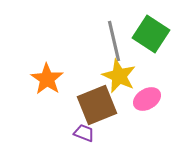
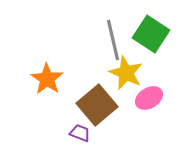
gray line: moved 1 px left, 1 px up
yellow star: moved 7 px right, 3 px up
pink ellipse: moved 2 px right, 1 px up
brown square: rotated 18 degrees counterclockwise
purple trapezoid: moved 4 px left
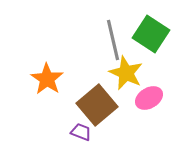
purple trapezoid: moved 1 px right, 1 px up
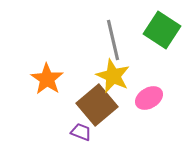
green square: moved 11 px right, 4 px up
yellow star: moved 13 px left, 3 px down
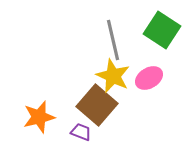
orange star: moved 8 px left, 38 px down; rotated 24 degrees clockwise
pink ellipse: moved 20 px up
brown square: rotated 9 degrees counterclockwise
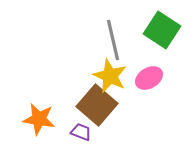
yellow star: moved 3 px left
orange star: moved 2 px down; rotated 24 degrees clockwise
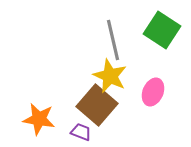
pink ellipse: moved 4 px right, 14 px down; rotated 36 degrees counterclockwise
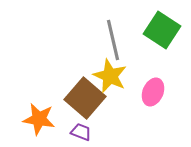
brown square: moved 12 px left, 7 px up
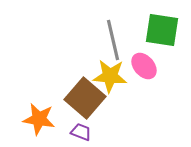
green square: rotated 24 degrees counterclockwise
yellow star: rotated 20 degrees counterclockwise
pink ellipse: moved 9 px left, 26 px up; rotated 64 degrees counterclockwise
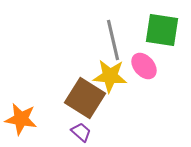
brown square: rotated 9 degrees counterclockwise
orange star: moved 18 px left
purple trapezoid: rotated 20 degrees clockwise
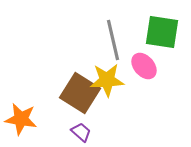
green square: moved 2 px down
yellow star: moved 3 px left, 4 px down; rotated 8 degrees counterclockwise
brown square: moved 5 px left, 5 px up
